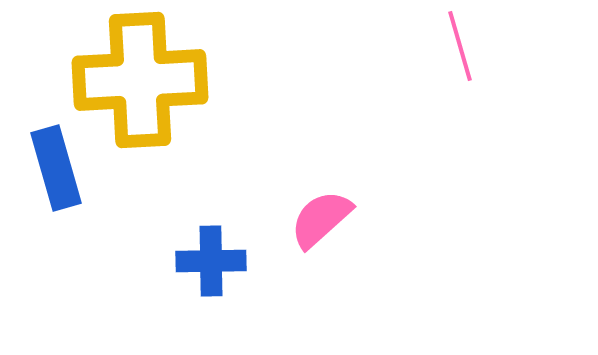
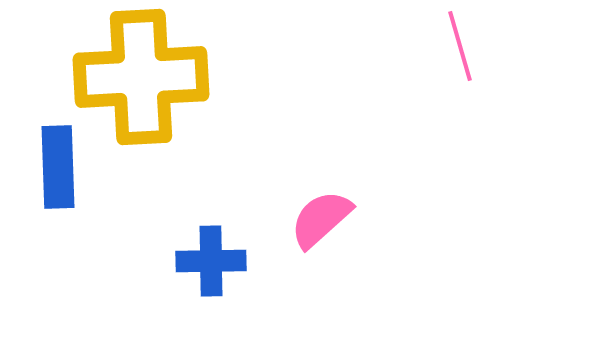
yellow cross: moved 1 px right, 3 px up
blue rectangle: moved 2 px right, 1 px up; rotated 14 degrees clockwise
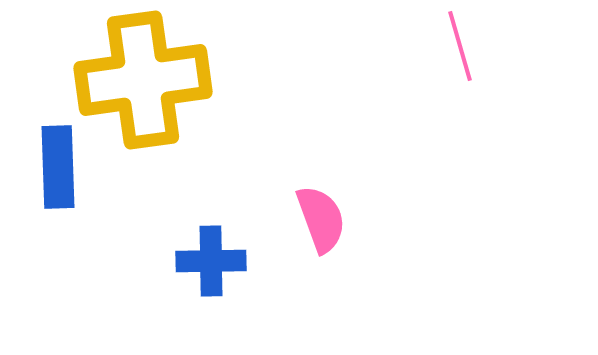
yellow cross: moved 2 px right, 3 px down; rotated 5 degrees counterclockwise
pink semicircle: rotated 112 degrees clockwise
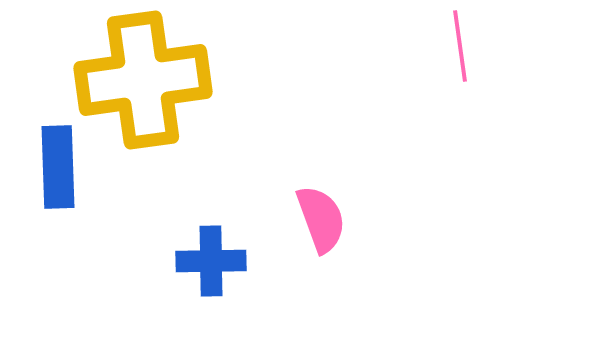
pink line: rotated 8 degrees clockwise
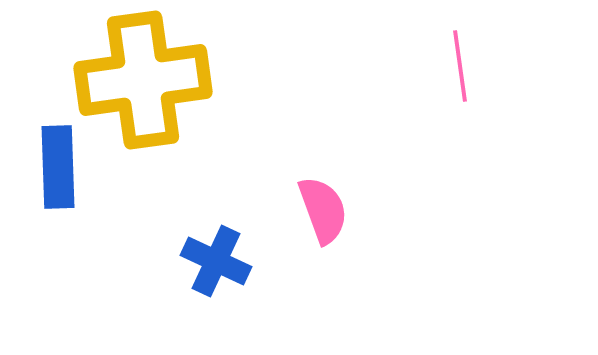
pink line: moved 20 px down
pink semicircle: moved 2 px right, 9 px up
blue cross: moved 5 px right; rotated 26 degrees clockwise
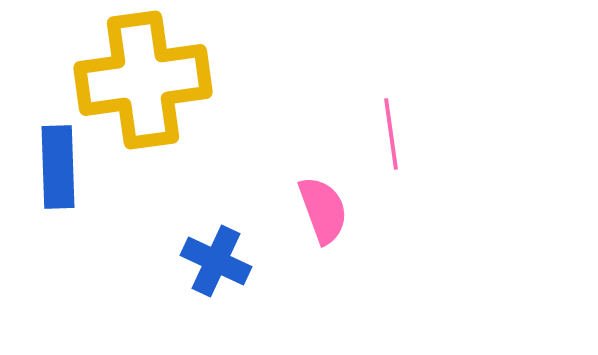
pink line: moved 69 px left, 68 px down
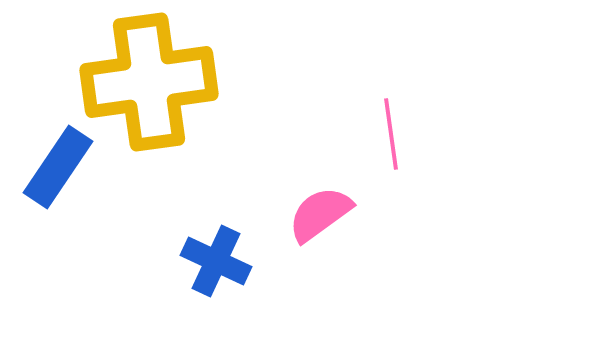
yellow cross: moved 6 px right, 2 px down
blue rectangle: rotated 36 degrees clockwise
pink semicircle: moved 3 px left, 4 px down; rotated 106 degrees counterclockwise
